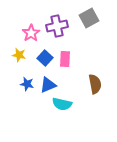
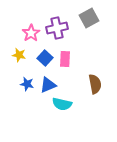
purple cross: moved 2 px down
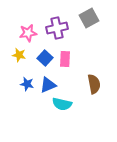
pink star: moved 3 px left; rotated 24 degrees clockwise
brown semicircle: moved 1 px left
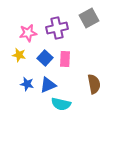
cyan semicircle: moved 1 px left
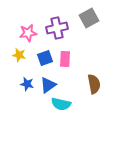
blue square: rotated 28 degrees clockwise
blue triangle: rotated 12 degrees counterclockwise
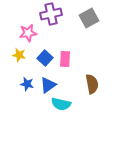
purple cross: moved 6 px left, 14 px up
blue square: rotated 28 degrees counterclockwise
brown semicircle: moved 2 px left
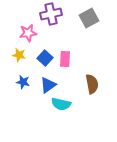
blue star: moved 4 px left, 2 px up
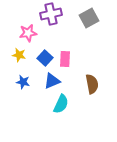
blue triangle: moved 4 px right, 4 px up; rotated 12 degrees clockwise
cyan semicircle: rotated 78 degrees counterclockwise
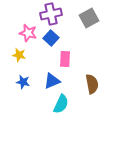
pink star: rotated 24 degrees clockwise
blue square: moved 6 px right, 20 px up
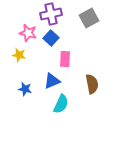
blue star: moved 2 px right, 7 px down
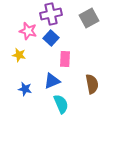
pink star: moved 2 px up
cyan semicircle: rotated 48 degrees counterclockwise
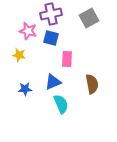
blue square: rotated 28 degrees counterclockwise
pink rectangle: moved 2 px right
blue triangle: moved 1 px right, 1 px down
blue star: rotated 16 degrees counterclockwise
